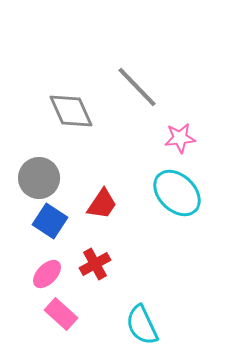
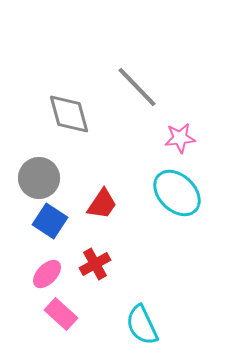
gray diamond: moved 2 px left, 3 px down; rotated 9 degrees clockwise
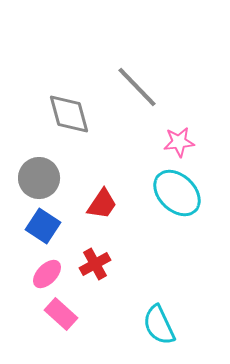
pink star: moved 1 px left, 4 px down
blue square: moved 7 px left, 5 px down
cyan semicircle: moved 17 px right
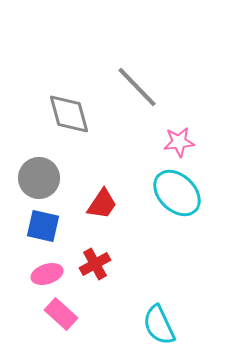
blue square: rotated 20 degrees counterclockwise
pink ellipse: rotated 28 degrees clockwise
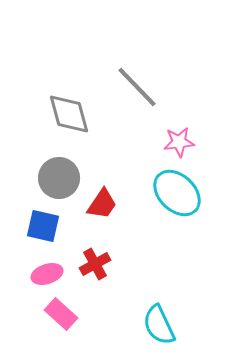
gray circle: moved 20 px right
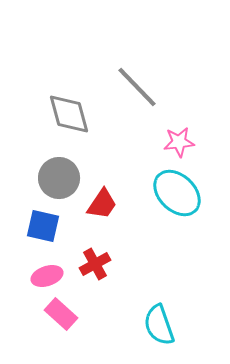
pink ellipse: moved 2 px down
cyan semicircle: rotated 6 degrees clockwise
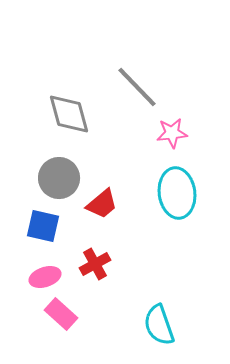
pink star: moved 7 px left, 9 px up
cyan ellipse: rotated 39 degrees clockwise
red trapezoid: rotated 16 degrees clockwise
pink ellipse: moved 2 px left, 1 px down
